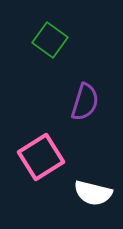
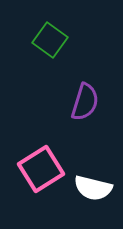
pink square: moved 12 px down
white semicircle: moved 5 px up
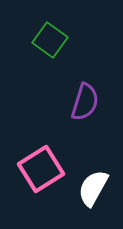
white semicircle: rotated 105 degrees clockwise
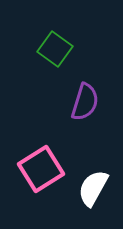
green square: moved 5 px right, 9 px down
